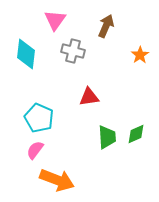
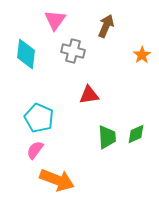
orange star: moved 2 px right
red triangle: moved 2 px up
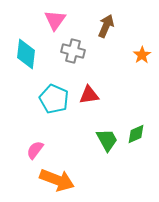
cyan pentagon: moved 15 px right, 19 px up
green trapezoid: moved 3 px down; rotated 25 degrees counterclockwise
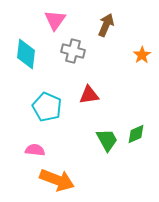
brown arrow: moved 1 px up
cyan pentagon: moved 7 px left, 8 px down
pink semicircle: rotated 60 degrees clockwise
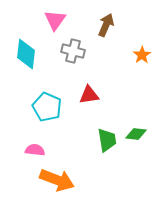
green diamond: rotated 30 degrees clockwise
green trapezoid: rotated 20 degrees clockwise
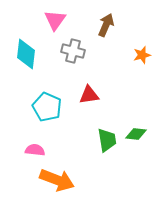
orange star: rotated 18 degrees clockwise
